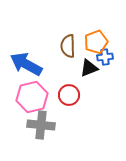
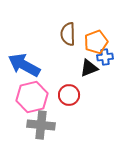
brown semicircle: moved 12 px up
blue arrow: moved 2 px left, 1 px down
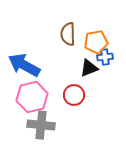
orange pentagon: rotated 10 degrees clockwise
red circle: moved 5 px right
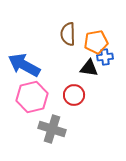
black triangle: rotated 30 degrees clockwise
gray cross: moved 11 px right, 4 px down; rotated 12 degrees clockwise
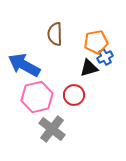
brown semicircle: moved 13 px left
blue cross: rotated 21 degrees counterclockwise
black triangle: rotated 24 degrees counterclockwise
pink hexagon: moved 5 px right
gray cross: rotated 20 degrees clockwise
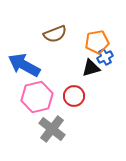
brown semicircle: rotated 110 degrees counterclockwise
orange pentagon: moved 1 px right
black triangle: moved 2 px right
red circle: moved 1 px down
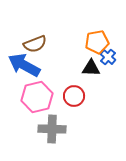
brown semicircle: moved 20 px left, 10 px down
blue cross: moved 3 px right; rotated 21 degrees counterclockwise
black triangle: rotated 18 degrees clockwise
gray cross: rotated 36 degrees counterclockwise
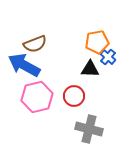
black triangle: moved 1 px left, 1 px down
gray cross: moved 37 px right; rotated 12 degrees clockwise
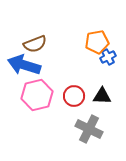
blue cross: rotated 21 degrees clockwise
blue arrow: rotated 12 degrees counterclockwise
black triangle: moved 12 px right, 27 px down
pink hexagon: moved 2 px up
gray cross: rotated 12 degrees clockwise
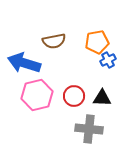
brown semicircle: moved 19 px right, 3 px up; rotated 10 degrees clockwise
blue cross: moved 3 px down
blue arrow: moved 2 px up
black triangle: moved 2 px down
gray cross: rotated 20 degrees counterclockwise
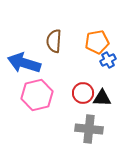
brown semicircle: rotated 105 degrees clockwise
red circle: moved 9 px right, 3 px up
